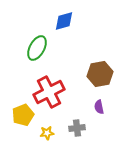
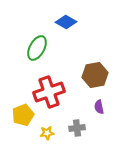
blue diamond: moved 2 px right, 1 px down; rotated 45 degrees clockwise
brown hexagon: moved 5 px left, 1 px down
red cross: rotated 8 degrees clockwise
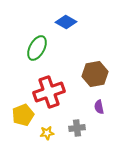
brown hexagon: moved 1 px up
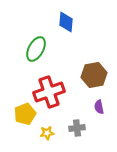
blue diamond: rotated 65 degrees clockwise
green ellipse: moved 1 px left, 1 px down
brown hexagon: moved 1 px left, 1 px down
yellow pentagon: moved 2 px right, 1 px up
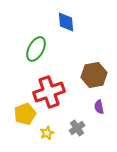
blue diamond: rotated 10 degrees counterclockwise
gray cross: rotated 28 degrees counterclockwise
yellow star: rotated 16 degrees counterclockwise
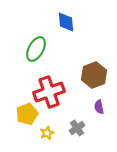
brown hexagon: rotated 10 degrees counterclockwise
yellow pentagon: moved 2 px right
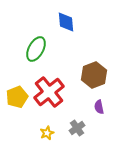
red cross: rotated 20 degrees counterclockwise
yellow pentagon: moved 10 px left, 17 px up
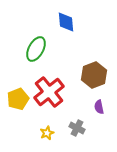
yellow pentagon: moved 1 px right, 2 px down
gray cross: rotated 28 degrees counterclockwise
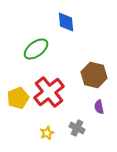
green ellipse: rotated 25 degrees clockwise
brown hexagon: rotated 25 degrees counterclockwise
yellow pentagon: moved 1 px up
